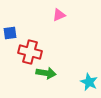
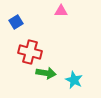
pink triangle: moved 2 px right, 4 px up; rotated 24 degrees clockwise
blue square: moved 6 px right, 11 px up; rotated 24 degrees counterclockwise
cyan star: moved 15 px left, 2 px up
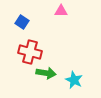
blue square: moved 6 px right; rotated 24 degrees counterclockwise
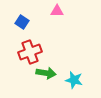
pink triangle: moved 4 px left
red cross: rotated 35 degrees counterclockwise
cyan star: rotated 12 degrees counterclockwise
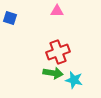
blue square: moved 12 px left, 4 px up; rotated 16 degrees counterclockwise
red cross: moved 28 px right
green arrow: moved 7 px right
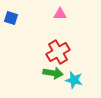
pink triangle: moved 3 px right, 3 px down
blue square: moved 1 px right
red cross: rotated 10 degrees counterclockwise
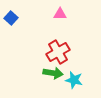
blue square: rotated 24 degrees clockwise
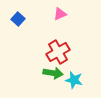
pink triangle: rotated 24 degrees counterclockwise
blue square: moved 7 px right, 1 px down
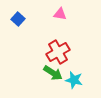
pink triangle: rotated 32 degrees clockwise
green arrow: rotated 24 degrees clockwise
